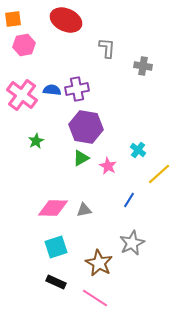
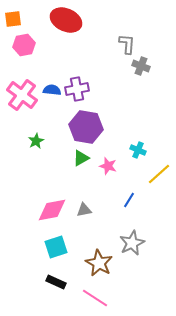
gray L-shape: moved 20 px right, 4 px up
gray cross: moved 2 px left; rotated 12 degrees clockwise
cyan cross: rotated 14 degrees counterclockwise
pink star: rotated 12 degrees counterclockwise
pink diamond: moved 1 px left, 2 px down; rotated 12 degrees counterclockwise
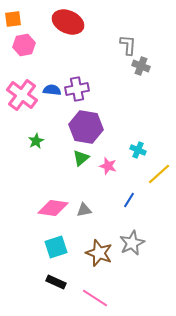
red ellipse: moved 2 px right, 2 px down
gray L-shape: moved 1 px right, 1 px down
green triangle: rotated 12 degrees counterclockwise
pink diamond: moved 1 px right, 2 px up; rotated 20 degrees clockwise
brown star: moved 10 px up; rotated 8 degrees counterclockwise
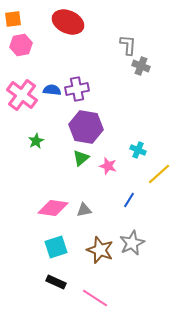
pink hexagon: moved 3 px left
brown star: moved 1 px right, 3 px up
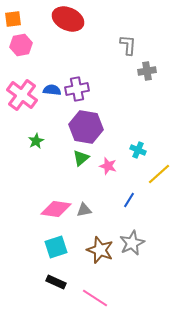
red ellipse: moved 3 px up
gray cross: moved 6 px right, 5 px down; rotated 30 degrees counterclockwise
pink diamond: moved 3 px right, 1 px down
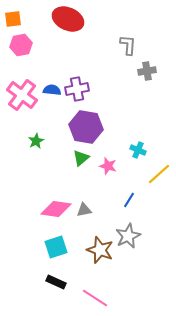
gray star: moved 4 px left, 7 px up
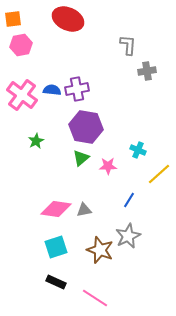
pink star: rotated 18 degrees counterclockwise
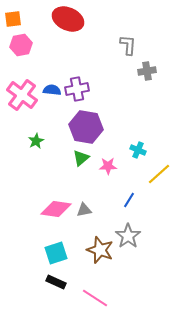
gray star: rotated 10 degrees counterclockwise
cyan square: moved 6 px down
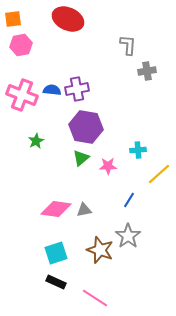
pink cross: rotated 16 degrees counterclockwise
cyan cross: rotated 28 degrees counterclockwise
